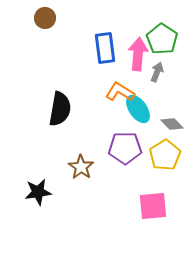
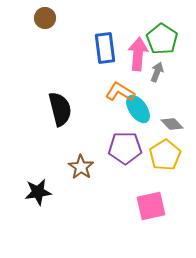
black semicircle: rotated 24 degrees counterclockwise
pink square: moved 2 px left; rotated 8 degrees counterclockwise
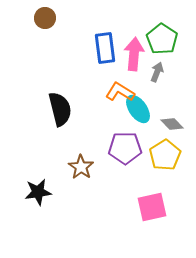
pink arrow: moved 4 px left
pink square: moved 1 px right, 1 px down
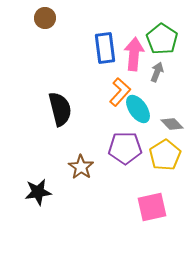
orange L-shape: rotated 100 degrees clockwise
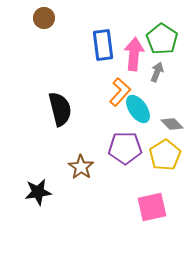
brown circle: moved 1 px left
blue rectangle: moved 2 px left, 3 px up
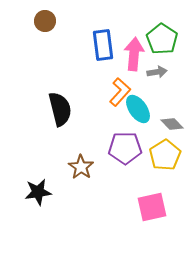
brown circle: moved 1 px right, 3 px down
gray arrow: rotated 60 degrees clockwise
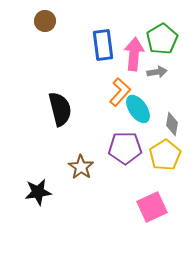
green pentagon: rotated 8 degrees clockwise
gray diamond: rotated 55 degrees clockwise
pink square: rotated 12 degrees counterclockwise
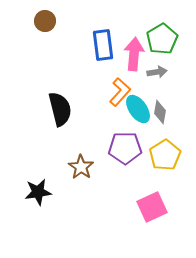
gray diamond: moved 12 px left, 12 px up
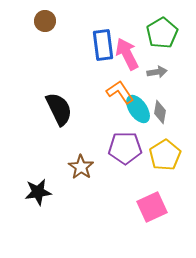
green pentagon: moved 6 px up
pink arrow: moved 7 px left; rotated 32 degrees counterclockwise
orange L-shape: rotated 76 degrees counterclockwise
black semicircle: moved 1 px left; rotated 12 degrees counterclockwise
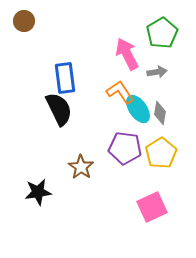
brown circle: moved 21 px left
blue rectangle: moved 38 px left, 33 px down
gray diamond: moved 1 px down
purple pentagon: rotated 8 degrees clockwise
yellow pentagon: moved 4 px left, 2 px up
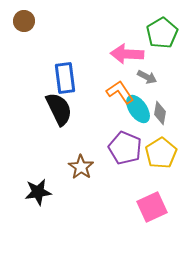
pink arrow: rotated 60 degrees counterclockwise
gray arrow: moved 10 px left, 5 px down; rotated 36 degrees clockwise
purple pentagon: rotated 16 degrees clockwise
